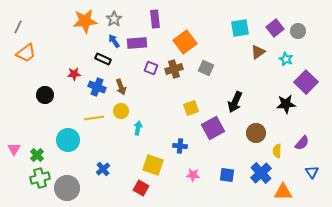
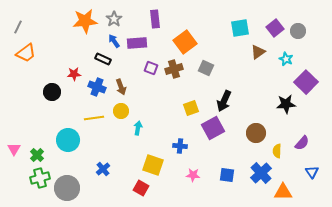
black circle at (45, 95): moved 7 px right, 3 px up
black arrow at (235, 102): moved 11 px left, 1 px up
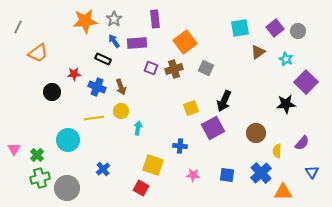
orange trapezoid at (26, 53): moved 12 px right
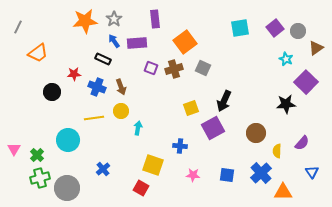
brown triangle at (258, 52): moved 58 px right, 4 px up
gray square at (206, 68): moved 3 px left
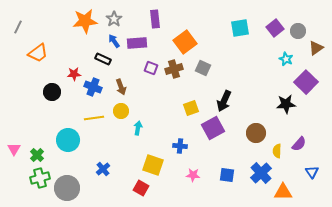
blue cross at (97, 87): moved 4 px left
purple semicircle at (302, 143): moved 3 px left, 1 px down
